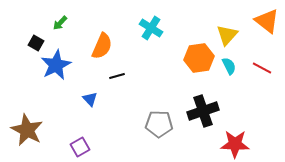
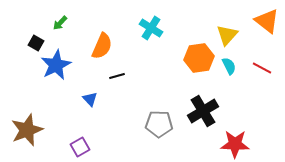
black cross: rotated 12 degrees counterclockwise
brown star: rotated 24 degrees clockwise
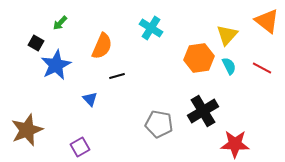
gray pentagon: rotated 8 degrees clockwise
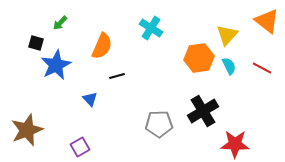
black square: rotated 14 degrees counterclockwise
gray pentagon: rotated 12 degrees counterclockwise
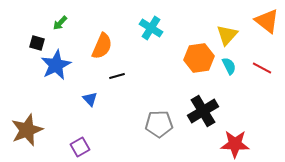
black square: moved 1 px right
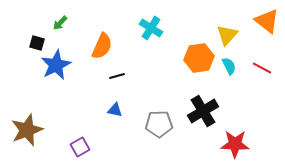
blue triangle: moved 25 px right, 11 px down; rotated 35 degrees counterclockwise
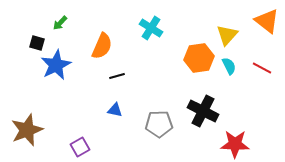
black cross: rotated 32 degrees counterclockwise
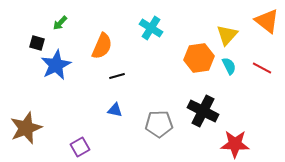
brown star: moved 1 px left, 2 px up
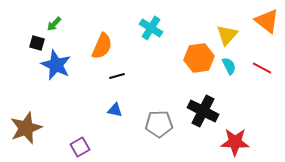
green arrow: moved 6 px left, 1 px down
blue star: rotated 20 degrees counterclockwise
red star: moved 2 px up
